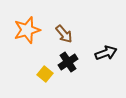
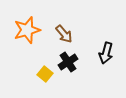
black arrow: rotated 125 degrees clockwise
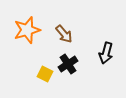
black cross: moved 2 px down
yellow square: rotated 14 degrees counterclockwise
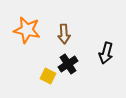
orange star: rotated 28 degrees clockwise
brown arrow: rotated 36 degrees clockwise
yellow square: moved 3 px right, 2 px down
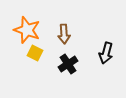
orange star: rotated 8 degrees clockwise
yellow square: moved 13 px left, 23 px up
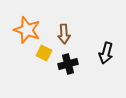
yellow square: moved 9 px right
black cross: rotated 18 degrees clockwise
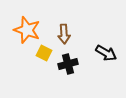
black arrow: rotated 75 degrees counterclockwise
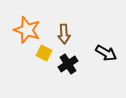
black cross: rotated 18 degrees counterclockwise
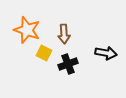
black arrow: rotated 20 degrees counterclockwise
black cross: rotated 12 degrees clockwise
